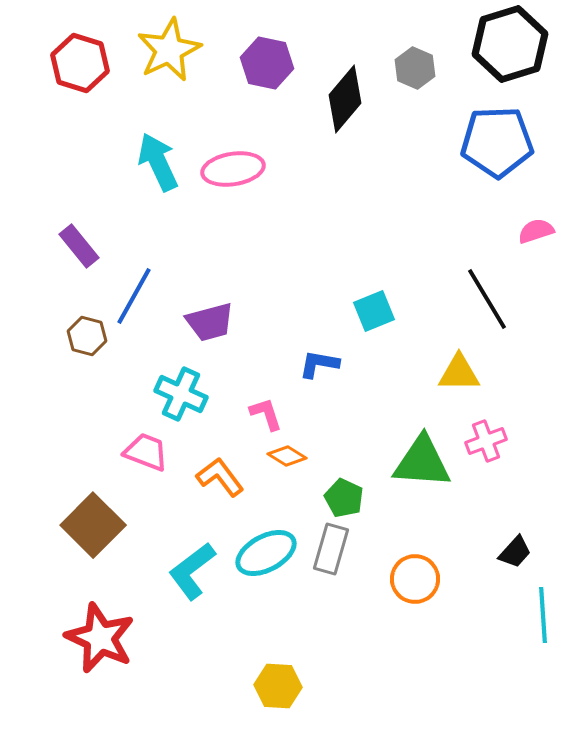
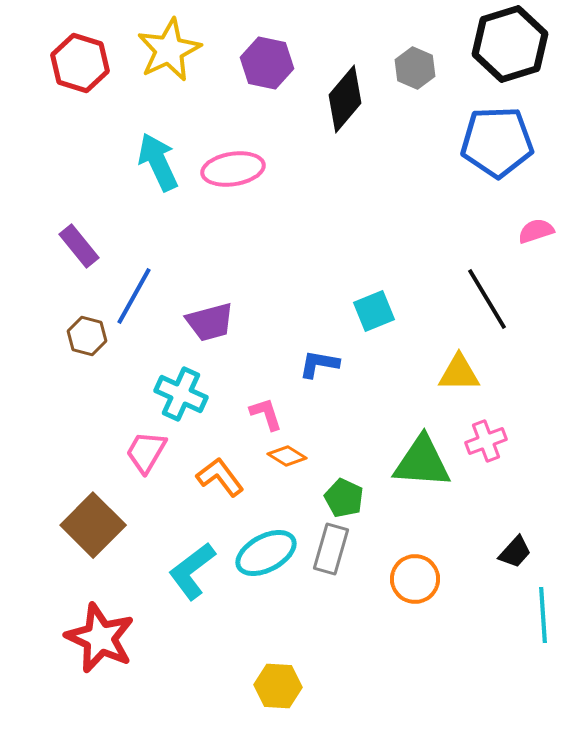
pink trapezoid: rotated 81 degrees counterclockwise
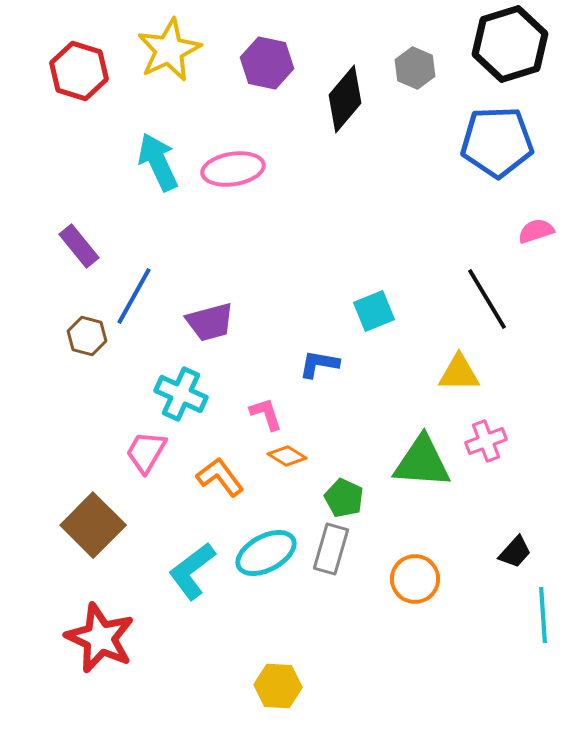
red hexagon: moved 1 px left, 8 px down
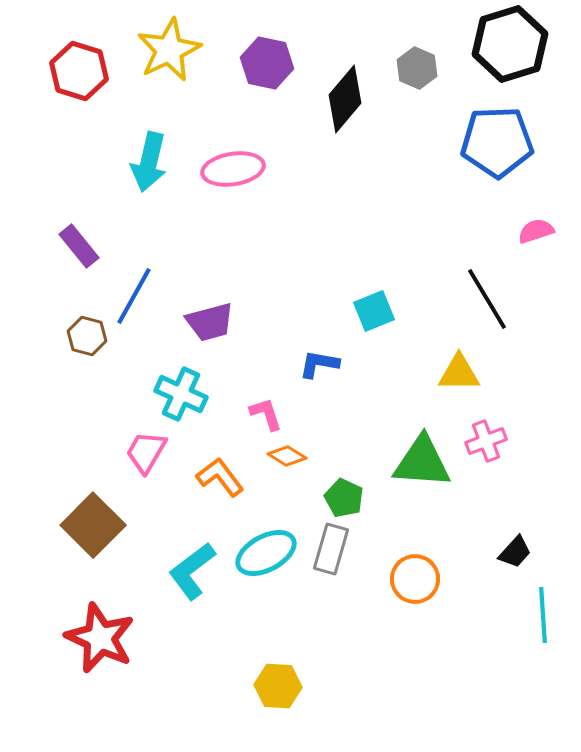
gray hexagon: moved 2 px right
cyan arrow: moved 9 px left; rotated 142 degrees counterclockwise
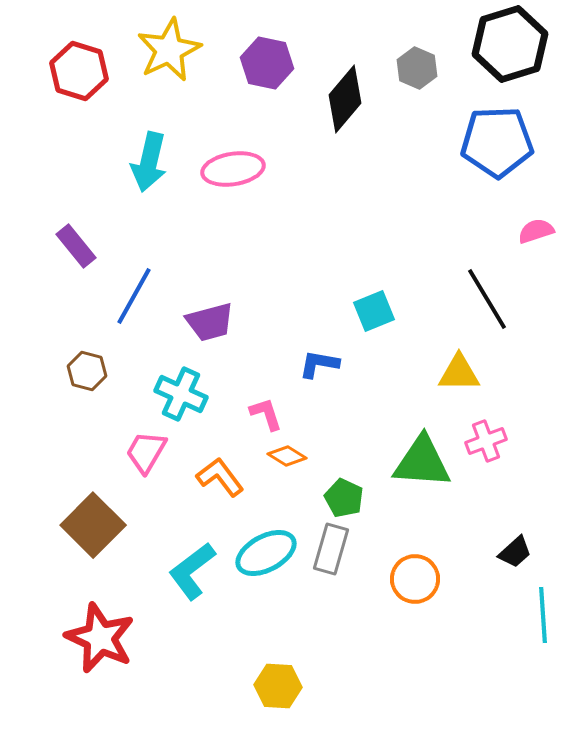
purple rectangle: moved 3 px left
brown hexagon: moved 35 px down
black trapezoid: rotated 6 degrees clockwise
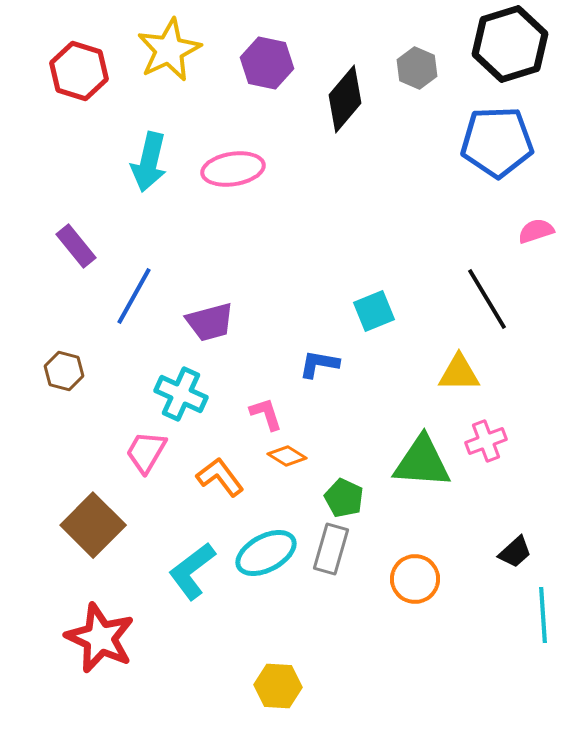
brown hexagon: moved 23 px left
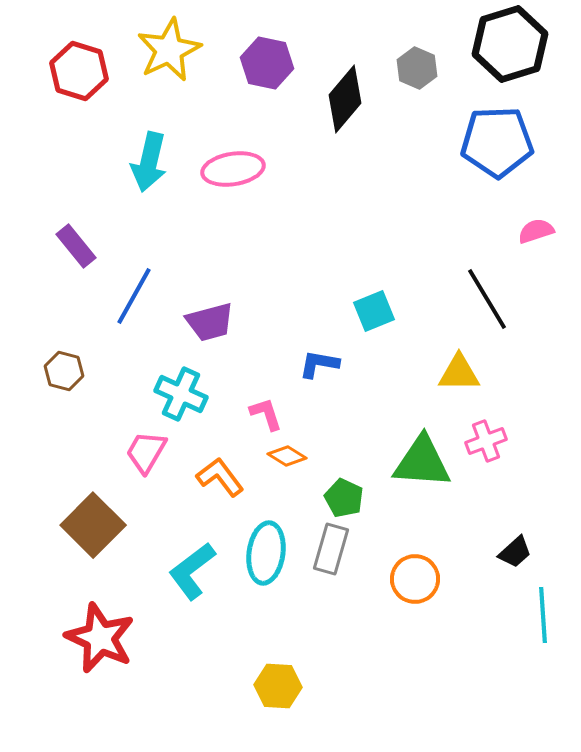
cyan ellipse: rotated 54 degrees counterclockwise
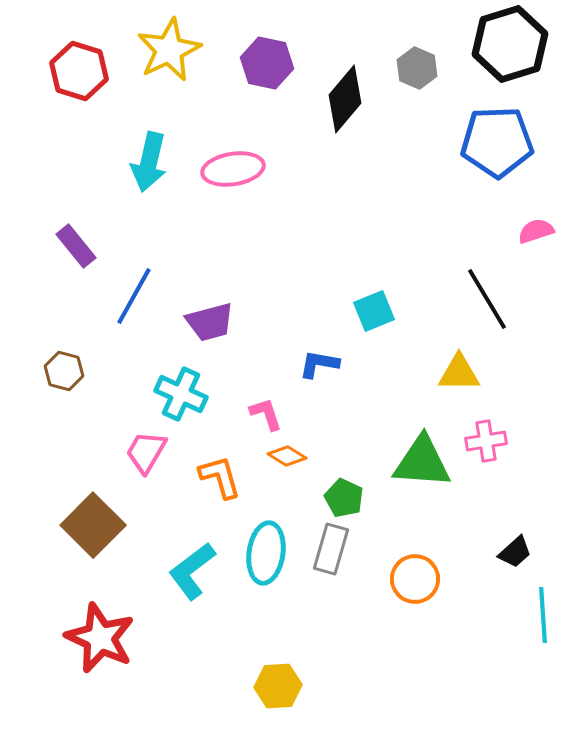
pink cross: rotated 12 degrees clockwise
orange L-shape: rotated 21 degrees clockwise
yellow hexagon: rotated 6 degrees counterclockwise
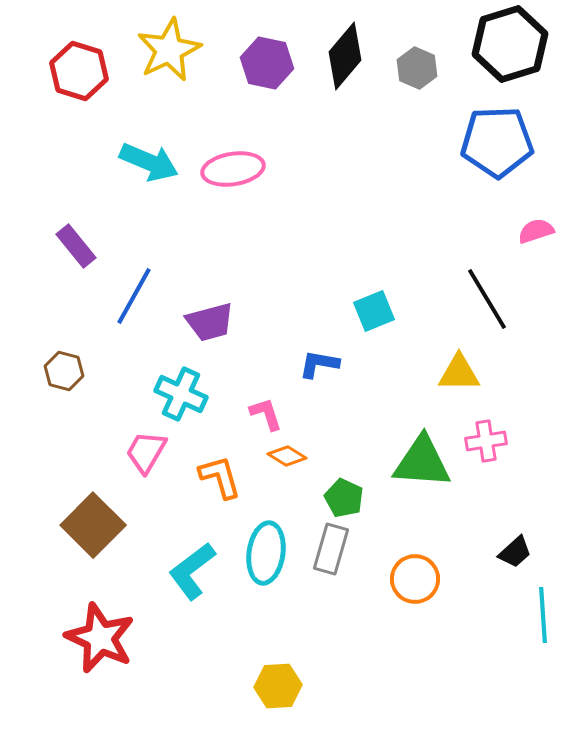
black diamond: moved 43 px up
cyan arrow: rotated 80 degrees counterclockwise
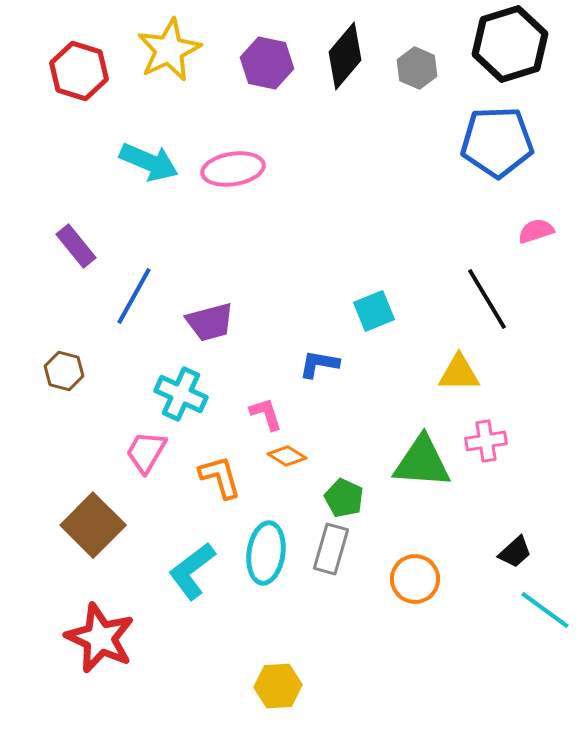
cyan line: moved 2 px right, 5 px up; rotated 50 degrees counterclockwise
